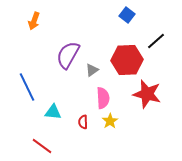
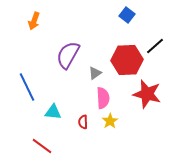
black line: moved 1 px left, 5 px down
gray triangle: moved 3 px right, 3 px down
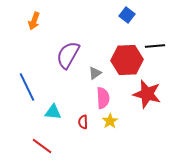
black line: rotated 36 degrees clockwise
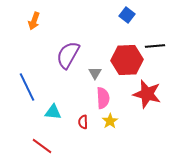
gray triangle: rotated 24 degrees counterclockwise
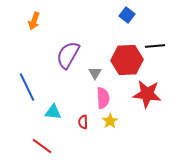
red star: rotated 8 degrees counterclockwise
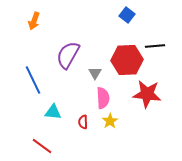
blue line: moved 6 px right, 7 px up
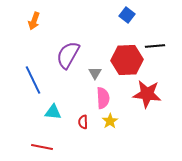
red line: moved 1 px down; rotated 25 degrees counterclockwise
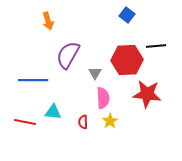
orange arrow: moved 14 px right; rotated 36 degrees counterclockwise
black line: moved 1 px right
blue line: rotated 64 degrees counterclockwise
red line: moved 17 px left, 25 px up
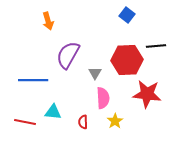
yellow star: moved 5 px right
